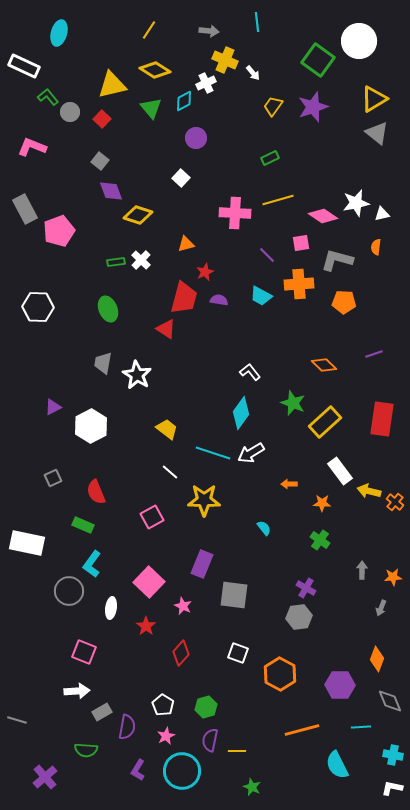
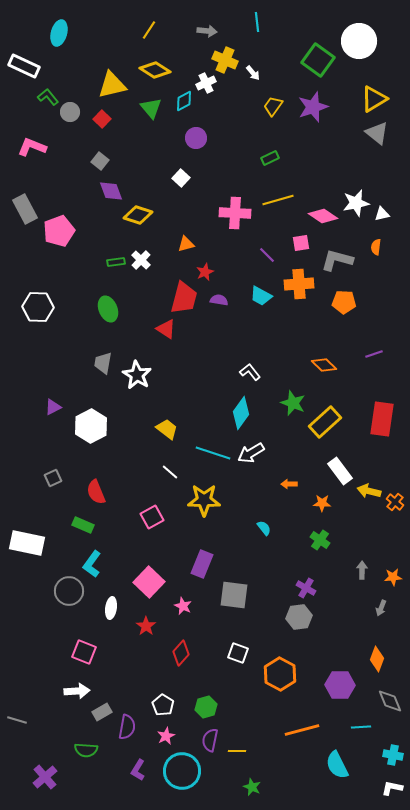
gray arrow at (209, 31): moved 2 px left
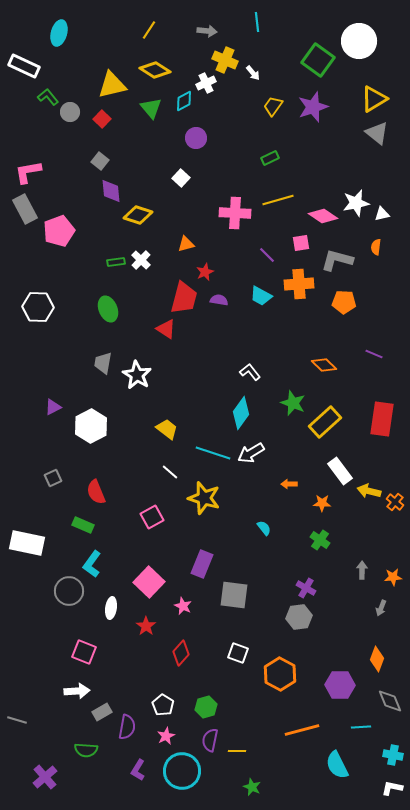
pink L-shape at (32, 147): moved 4 px left, 25 px down; rotated 32 degrees counterclockwise
purple diamond at (111, 191): rotated 15 degrees clockwise
purple line at (374, 354): rotated 42 degrees clockwise
yellow star at (204, 500): moved 2 px up; rotated 16 degrees clockwise
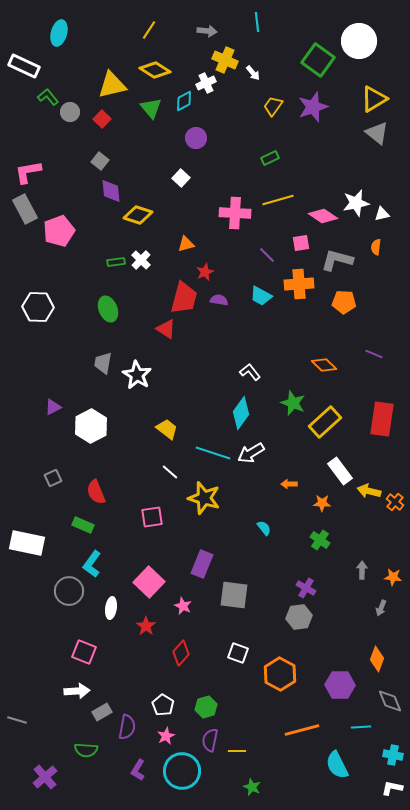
pink square at (152, 517): rotated 20 degrees clockwise
orange star at (393, 577): rotated 12 degrees clockwise
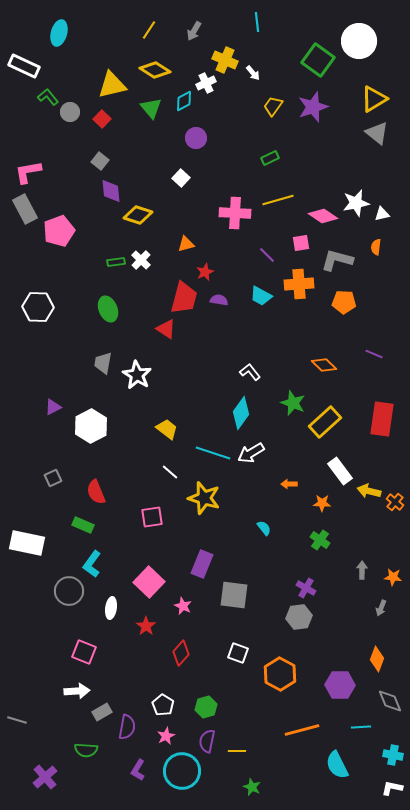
gray arrow at (207, 31): moved 13 px left; rotated 114 degrees clockwise
purple semicircle at (210, 740): moved 3 px left, 1 px down
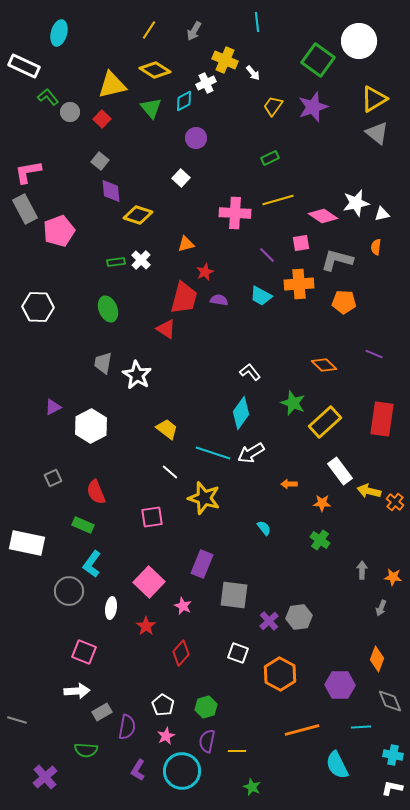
purple cross at (306, 588): moved 37 px left, 33 px down; rotated 18 degrees clockwise
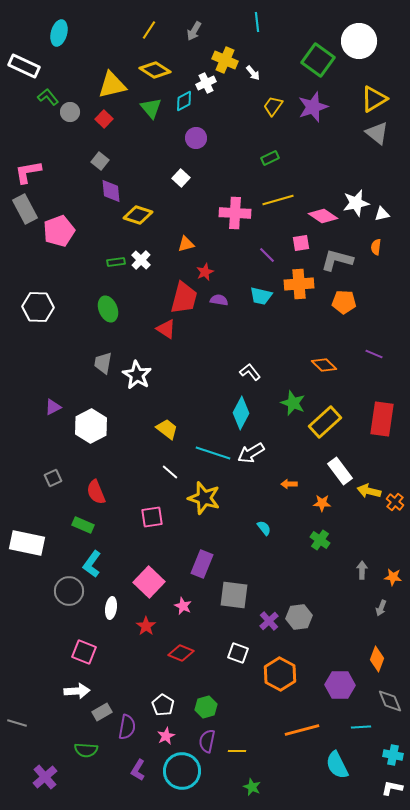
red square at (102, 119): moved 2 px right
cyan trapezoid at (261, 296): rotated 15 degrees counterclockwise
cyan diamond at (241, 413): rotated 8 degrees counterclockwise
red diamond at (181, 653): rotated 70 degrees clockwise
gray line at (17, 720): moved 3 px down
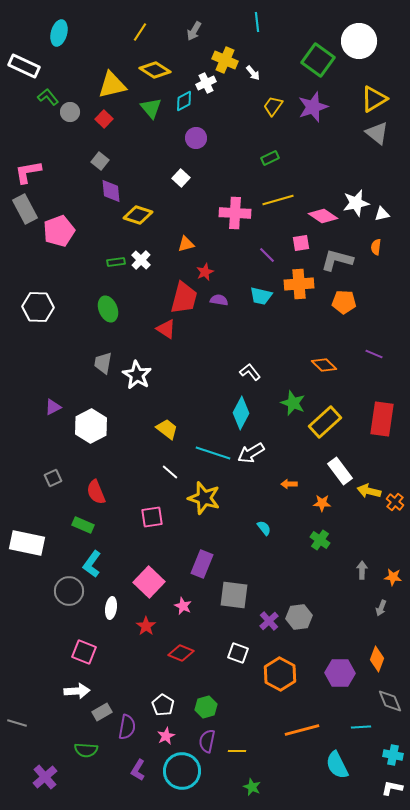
yellow line at (149, 30): moved 9 px left, 2 px down
purple hexagon at (340, 685): moved 12 px up
